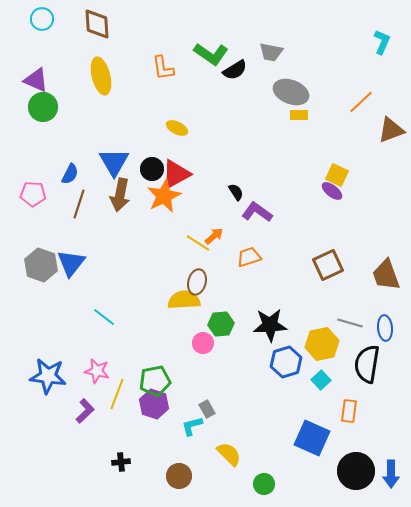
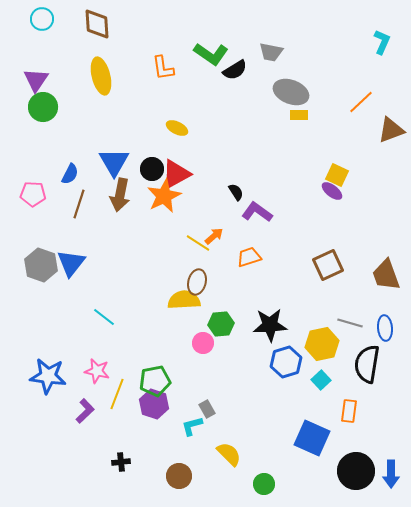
purple triangle at (36, 80): rotated 40 degrees clockwise
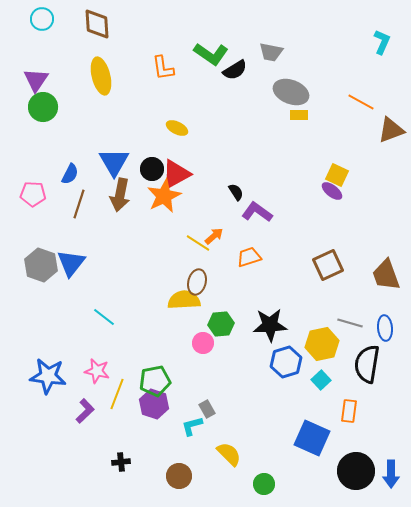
orange line at (361, 102): rotated 72 degrees clockwise
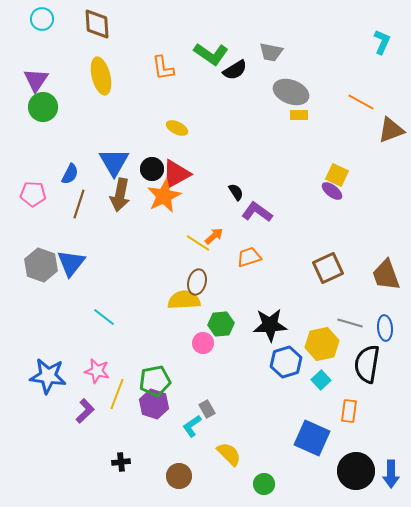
brown square at (328, 265): moved 3 px down
cyan L-shape at (192, 426): rotated 20 degrees counterclockwise
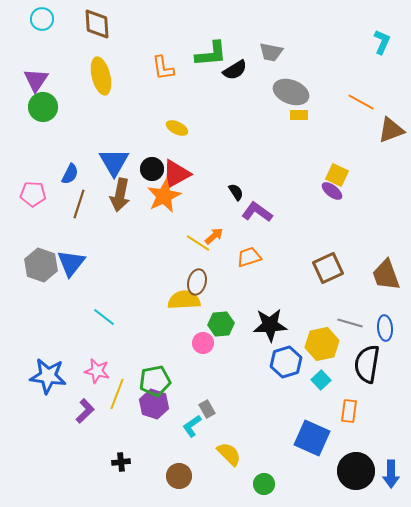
green L-shape at (211, 54): rotated 40 degrees counterclockwise
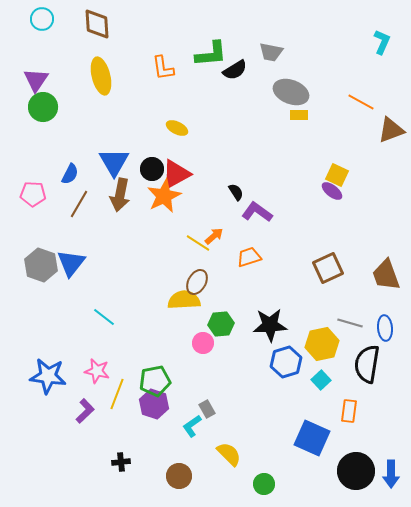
brown line at (79, 204): rotated 12 degrees clockwise
brown ellipse at (197, 282): rotated 15 degrees clockwise
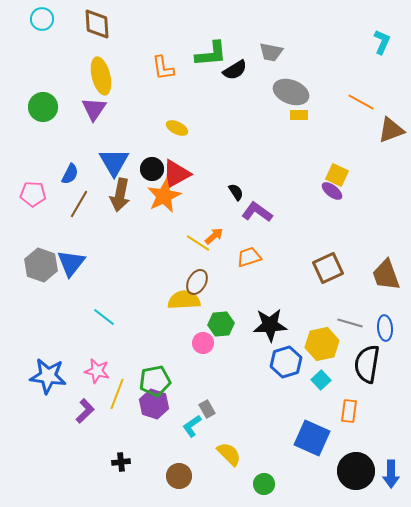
purple triangle at (36, 80): moved 58 px right, 29 px down
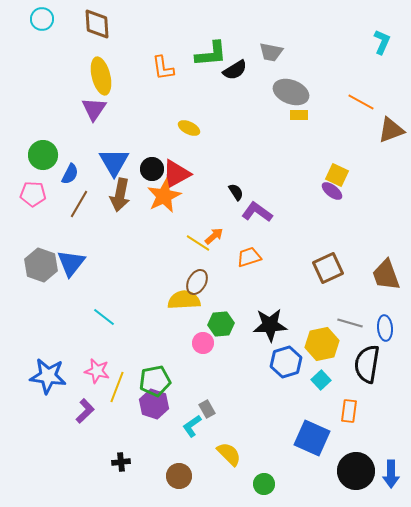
green circle at (43, 107): moved 48 px down
yellow ellipse at (177, 128): moved 12 px right
yellow line at (117, 394): moved 7 px up
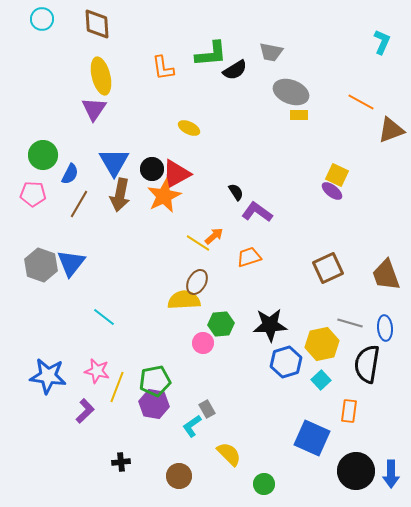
purple hexagon at (154, 404): rotated 8 degrees counterclockwise
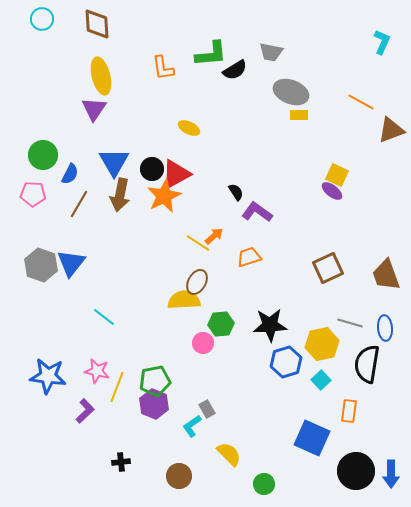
purple hexagon at (154, 404): rotated 12 degrees clockwise
